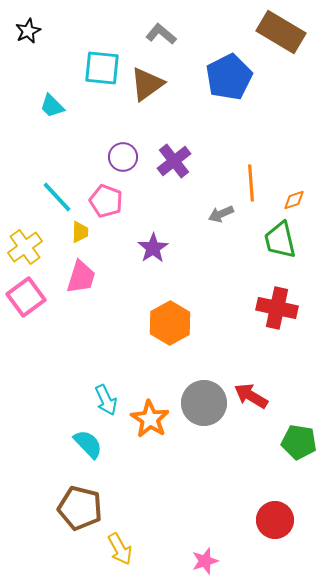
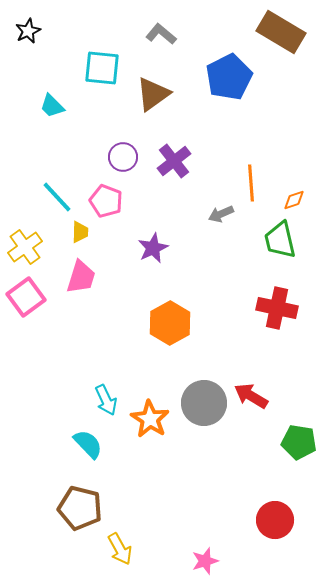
brown triangle: moved 6 px right, 10 px down
purple star: rotated 8 degrees clockwise
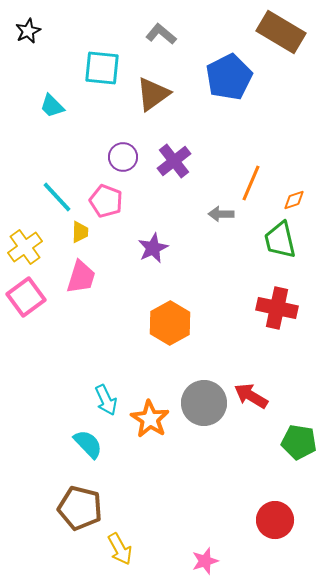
orange line: rotated 27 degrees clockwise
gray arrow: rotated 25 degrees clockwise
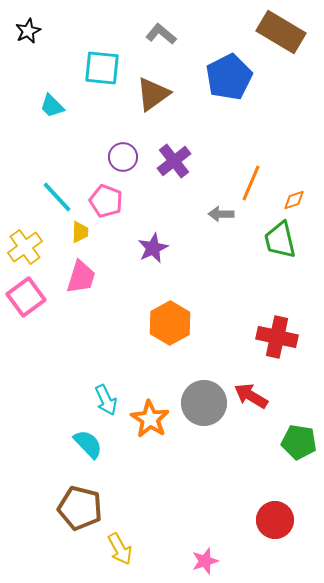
red cross: moved 29 px down
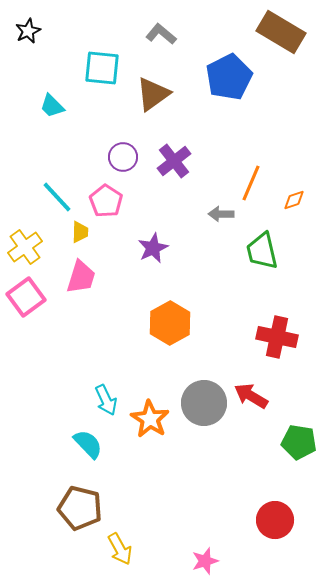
pink pentagon: rotated 12 degrees clockwise
green trapezoid: moved 18 px left, 11 px down
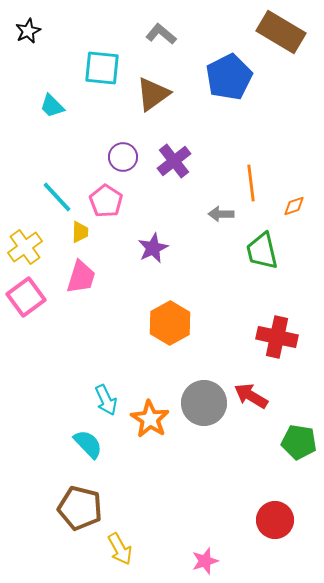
orange line: rotated 30 degrees counterclockwise
orange diamond: moved 6 px down
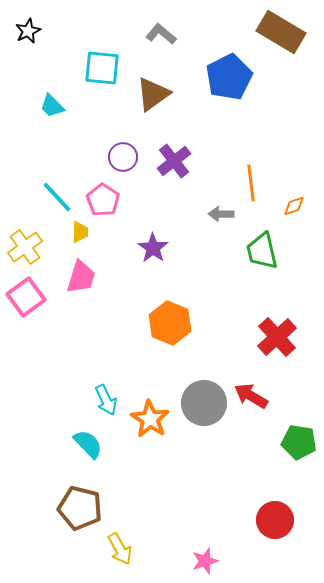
pink pentagon: moved 3 px left, 1 px up
purple star: rotated 12 degrees counterclockwise
orange hexagon: rotated 9 degrees counterclockwise
red cross: rotated 36 degrees clockwise
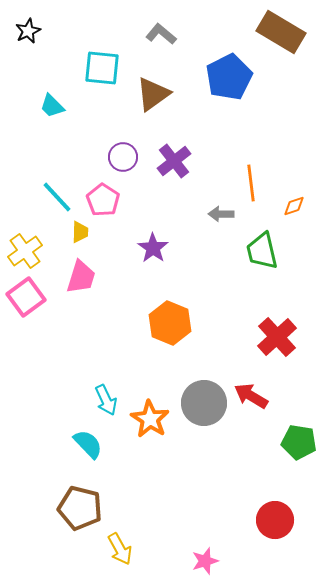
yellow cross: moved 4 px down
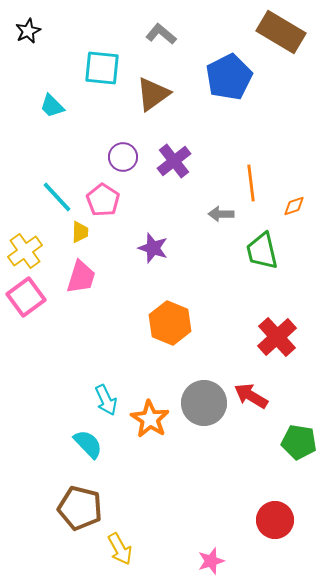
purple star: rotated 16 degrees counterclockwise
pink star: moved 6 px right
